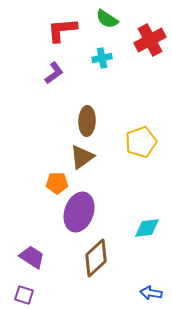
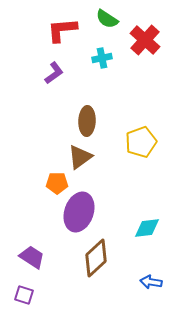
red cross: moved 5 px left; rotated 20 degrees counterclockwise
brown triangle: moved 2 px left
blue arrow: moved 11 px up
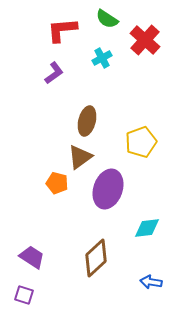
cyan cross: rotated 18 degrees counterclockwise
brown ellipse: rotated 12 degrees clockwise
orange pentagon: rotated 15 degrees clockwise
purple ellipse: moved 29 px right, 23 px up
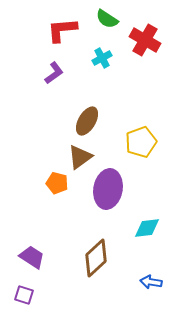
red cross: rotated 12 degrees counterclockwise
brown ellipse: rotated 16 degrees clockwise
purple ellipse: rotated 9 degrees counterclockwise
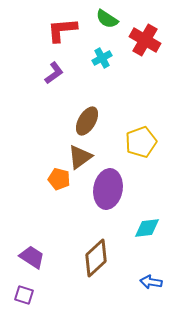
orange pentagon: moved 2 px right, 4 px up
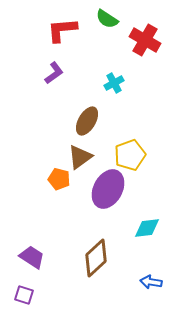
cyan cross: moved 12 px right, 25 px down
yellow pentagon: moved 11 px left, 13 px down
purple ellipse: rotated 18 degrees clockwise
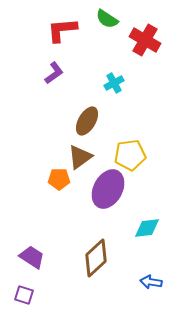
yellow pentagon: rotated 12 degrees clockwise
orange pentagon: rotated 15 degrees counterclockwise
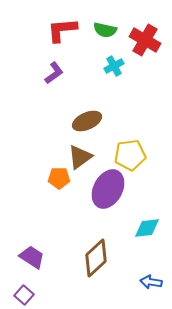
green semicircle: moved 2 px left, 11 px down; rotated 20 degrees counterclockwise
cyan cross: moved 17 px up
brown ellipse: rotated 36 degrees clockwise
orange pentagon: moved 1 px up
purple square: rotated 24 degrees clockwise
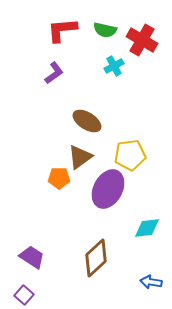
red cross: moved 3 px left
brown ellipse: rotated 56 degrees clockwise
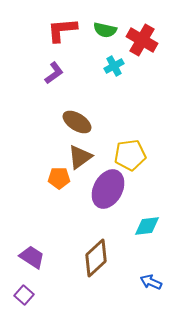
brown ellipse: moved 10 px left, 1 px down
cyan diamond: moved 2 px up
blue arrow: rotated 15 degrees clockwise
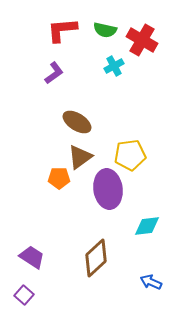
purple ellipse: rotated 36 degrees counterclockwise
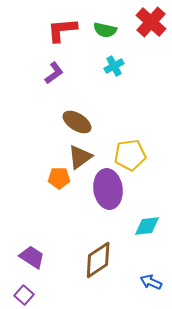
red cross: moved 9 px right, 18 px up; rotated 12 degrees clockwise
brown diamond: moved 2 px right, 2 px down; rotated 9 degrees clockwise
